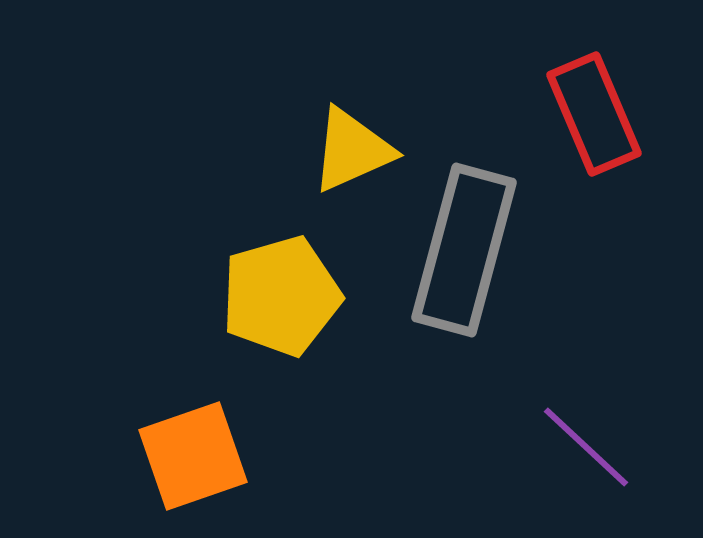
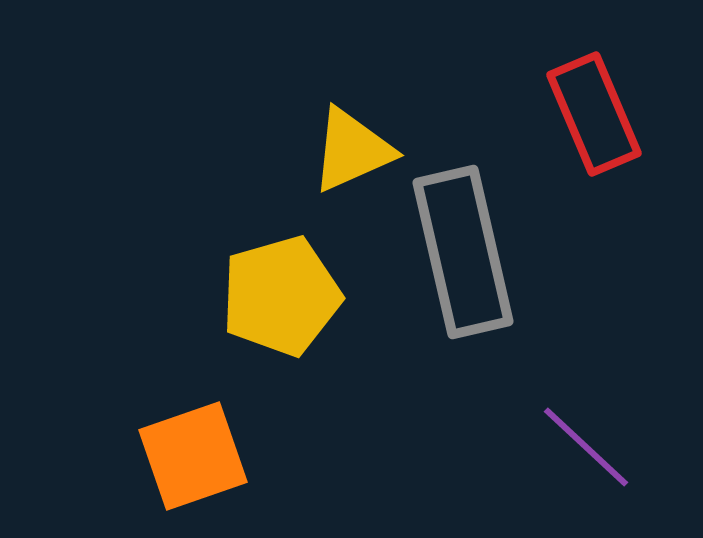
gray rectangle: moved 1 px left, 2 px down; rotated 28 degrees counterclockwise
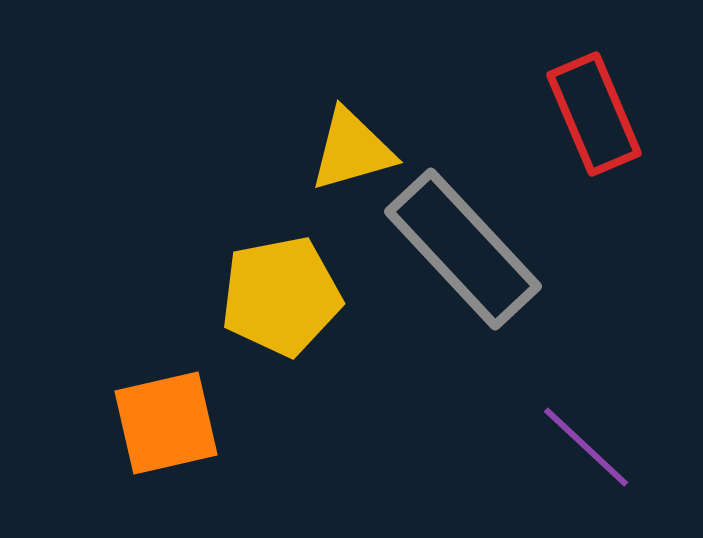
yellow triangle: rotated 8 degrees clockwise
gray rectangle: moved 3 px up; rotated 30 degrees counterclockwise
yellow pentagon: rotated 5 degrees clockwise
orange square: moved 27 px left, 33 px up; rotated 6 degrees clockwise
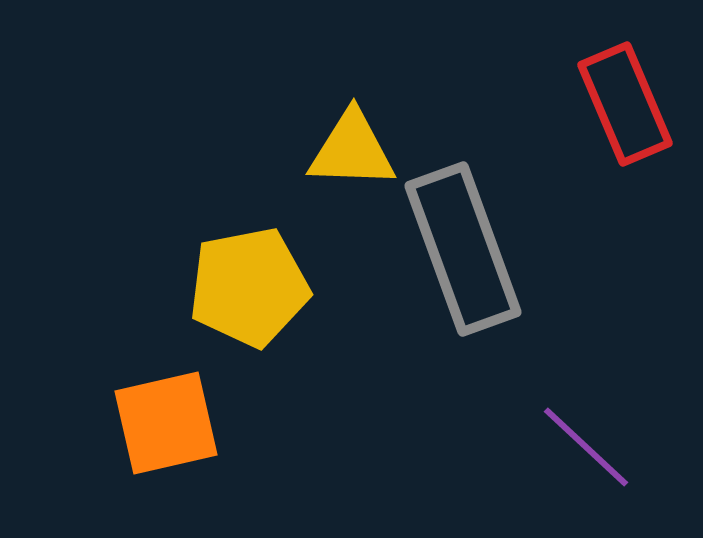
red rectangle: moved 31 px right, 10 px up
yellow triangle: rotated 18 degrees clockwise
gray rectangle: rotated 23 degrees clockwise
yellow pentagon: moved 32 px left, 9 px up
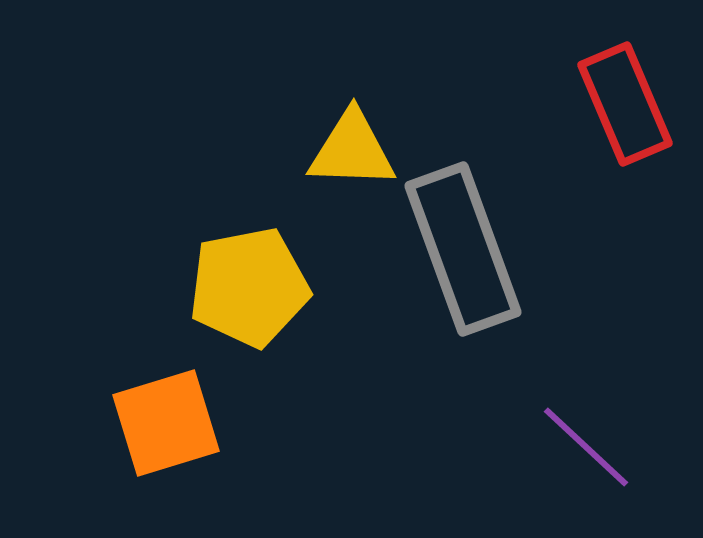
orange square: rotated 4 degrees counterclockwise
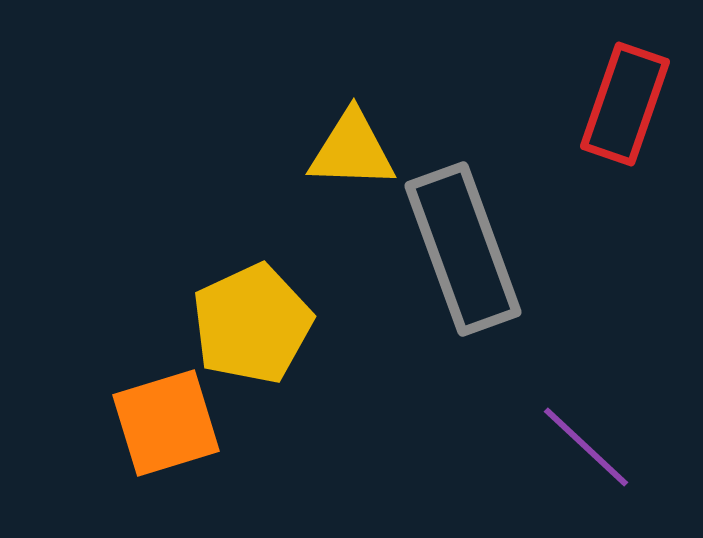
red rectangle: rotated 42 degrees clockwise
yellow pentagon: moved 3 px right, 37 px down; rotated 14 degrees counterclockwise
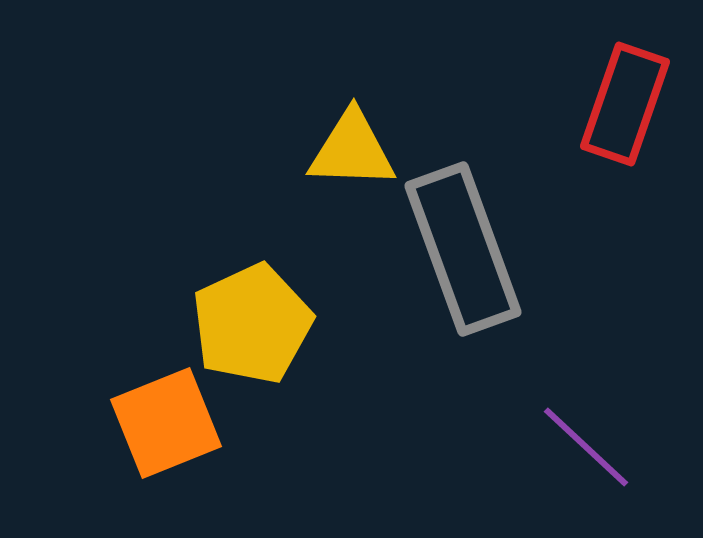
orange square: rotated 5 degrees counterclockwise
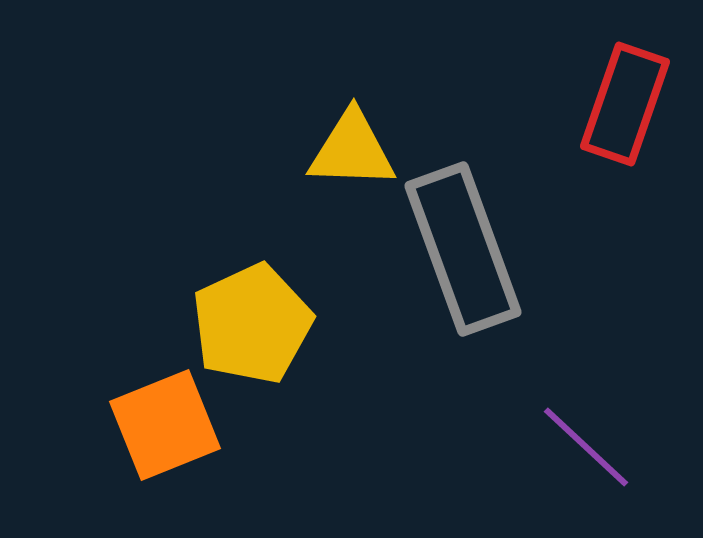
orange square: moved 1 px left, 2 px down
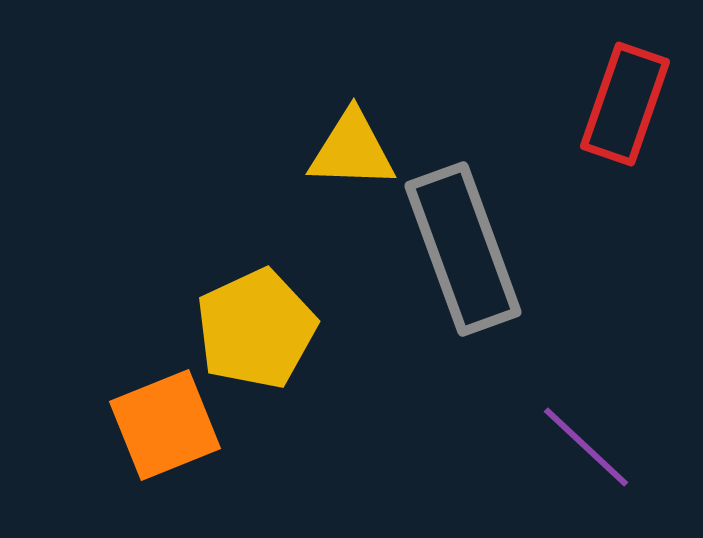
yellow pentagon: moved 4 px right, 5 px down
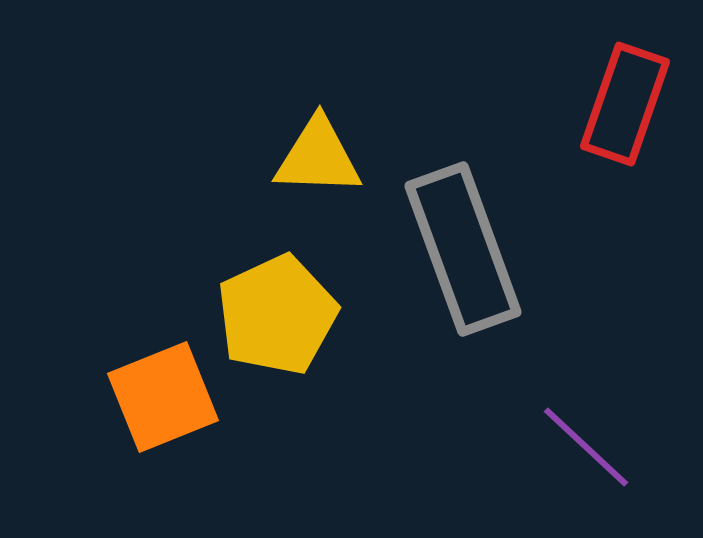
yellow triangle: moved 34 px left, 7 px down
yellow pentagon: moved 21 px right, 14 px up
orange square: moved 2 px left, 28 px up
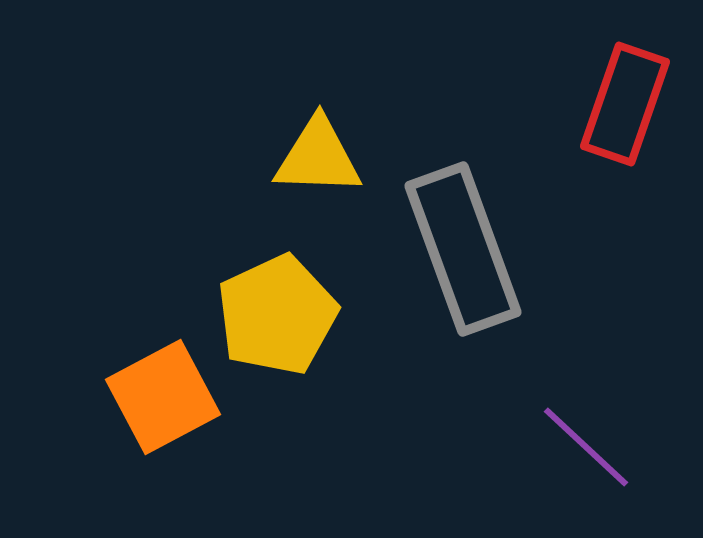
orange square: rotated 6 degrees counterclockwise
